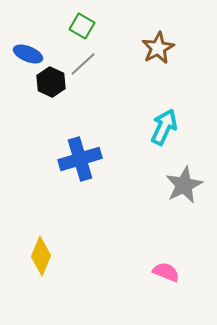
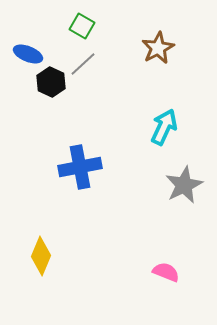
blue cross: moved 8 px down; rotated 6 degrees clockwise
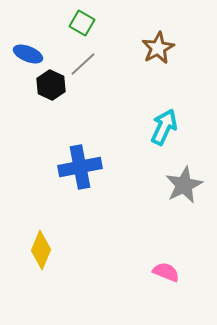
green square: moved 3 px up
black hexagon: moved 3 px down
yellow diamond: moved 6 px up
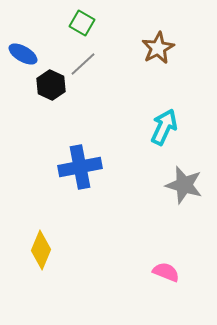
blue ellipse: moved 5 px left; rotated 8 degrees clockwise
gray star: rotated 30 degrees counterclockwise
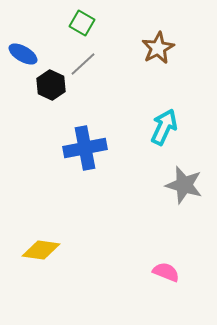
blue cross: moved 5 px right, 19 px up
yellow diamond: rotated 75 degrees clockwise
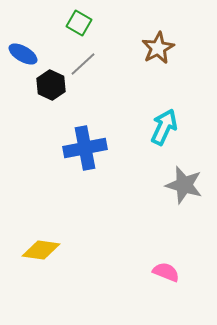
green square: moved 3 px left
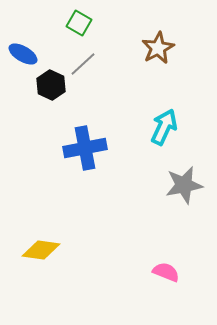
gray star: rotated 27 degrees counterclockwise
